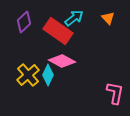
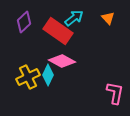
yellow cross: moved 2 px down; rotated 15 degrees clockwise
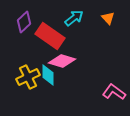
red rectangle: moved 8 px left, 5 px down
pink diamond: rotated 12 degrees counterclockwise
cyan diamond: rotated 25 degrees counterclockwise
pink L-shape: moved 1 px left, 1 px up; rotated 65 degrees counterclockwise
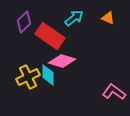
orange triangle: rotated 24 degrees counterclockwise
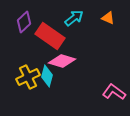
cyan diamond: moved 1 px left, 1 px down; rotated 15 degrees clockwise
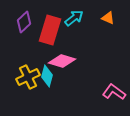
red rectangle: moved 6 px up; rotated 72 degrees clockwise
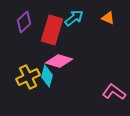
red rectangle: moved 2 px right
pink diamond: moved 3 px left
